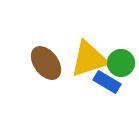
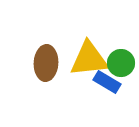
yellow triangle: rotated 12 degrees clockwise
brown ellipse: rotated 40 degrees clockwise
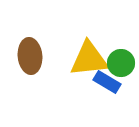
brown ellipse: moved 16 px left, 7 px up; rotated 8 degrees counterclockwise
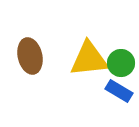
brown ellipse: rotated 8 degrees counterclockwise
blue rectangle: moved 12 px right, 9 px down
